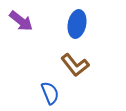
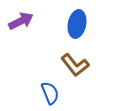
purple arrow: rotated 65 degrees counterclockwise
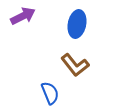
purple arrow: moved 2 px right, 5 px up
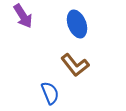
purple arrow: rotated 85 degrees clockwise
blue ellipse: rotated 32 degrees counterclockwise
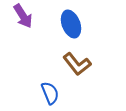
blue ellipse: moved 6 px left
brown L-shape: moved 2 px right, 1 px up
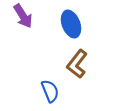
brown L-shape: rotated 76 degrees clockwise
blue semicircle: moved 2 px up
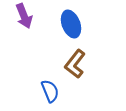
purple arrow: moved 1 px right; rotated 10 degrees clockwise
brown L-shape: moved 2 px left
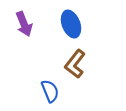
purple arrow: moved 8 px down
